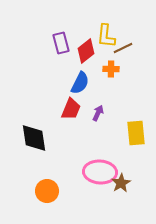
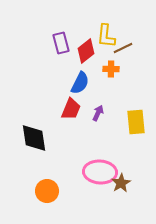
yellow rectangle: moved 11 px up
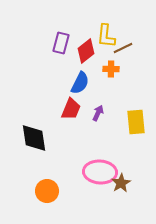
purple rectangle: rotated 30 degrees clockwise
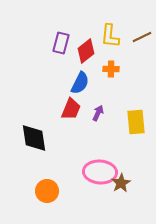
yellow L-shape: moved 4 px right
brown line: moved 19 px right, 11 px up
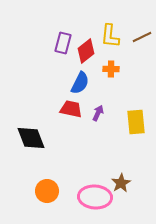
purple rectangle: moved 2 px right
red trapezoid: rotated 100 degrees counterclockwise
black diamond: moved 3 px left; rotated 12 degrees counterclockwise
pink ellipse: moved 5 px left, 25 px down
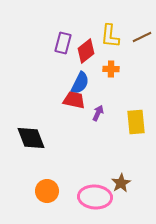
red trapezoid: moved 3 px right, 9 px up
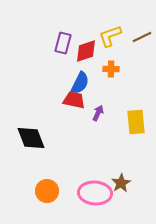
yellow L-shape: rotated 65 degrees clockwise
red diamond: rotated 20 degrees clockwise
pink ellipse: moved 4 px up
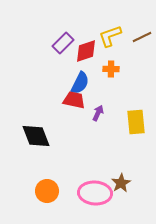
purple rectangle: rotated 30 degrees clockwise
black diamond: moved 5 px right, 2 px up
